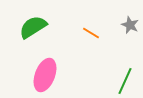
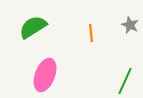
orange line: rotated 54 degrees clockwise
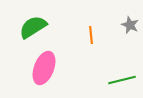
orange line: moved 2 px down
pink ellipse: moved 1 px left, 7 px up
green line: moved 3 px left, 1 px up; rotated 52 degrees clockwise
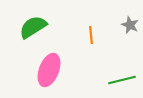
pink ellipse: moved 5 px right, 2 px down
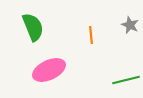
green semicircle: rotated 100 degrees clockwise
pink ellipse: rotated 44 degrees clockwise
green line: moved 4 px right
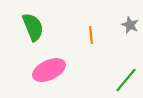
green line: rotated 36 degrees counterclockwise
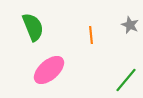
pink ellipse: rotated 16 degrees counterclockwise
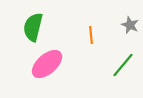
green semicircle: rotated 144 degrees counterclockwise
pink ellipse: moved 2 px left, 6 px up
green line: moved 3 px left, 15 px up
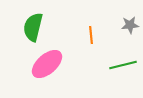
gray star: rotated 30 degrees counterclockwise
green line: rotated 36 degrees clockwise
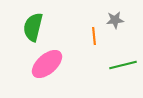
gray star: moved 15 px left, 5 px up
orange line: moved 3 px right, 1 px down
